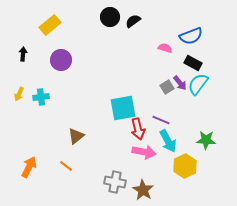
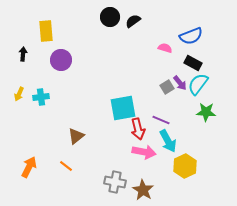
yellow rectangle: moved 4 px left, 6 px down; rotated 55 degrees counterclockwise
green star: moved 28 px up
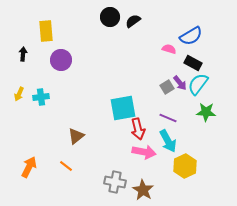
blue semicircle: rotated 10 degrees counterclockwise
pink semicircle: moved 4 px right, 1 px down
purple line: moved 7 px right, 2 px up
